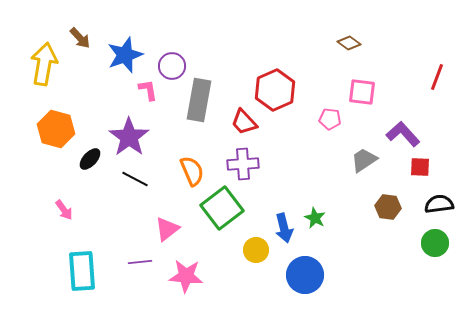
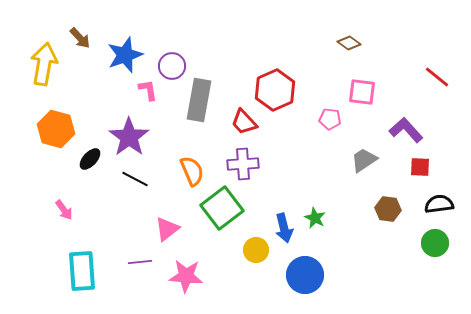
red line: rotated 72 degrees counterclockwise
purple L-shape: moved 3 px right, 4 px up
brown hexagon: moved 2 px down
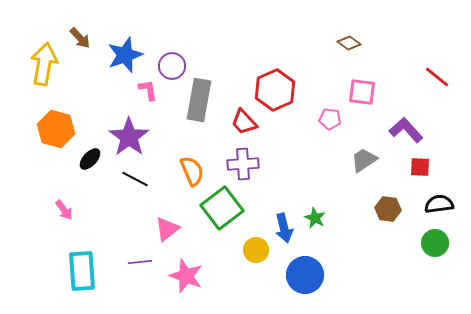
pink star: rotated 16 degrees clockwise
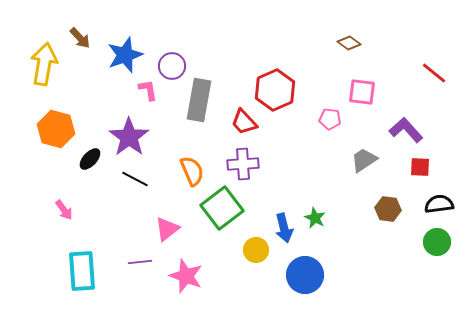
red line: moved 3 px left, 4 px up
green circle: moved 2 px right, 1 px up
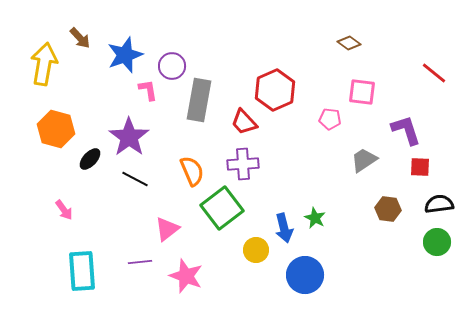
purple L-shape: rotated 24 degrees clockwise
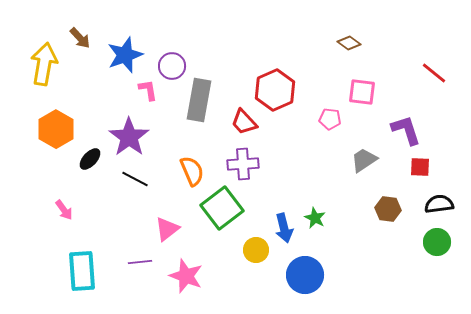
orange hexagon: rotated 15 degrees clockwise
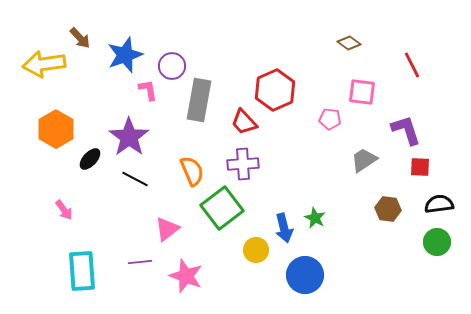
yellow arrow: rotated 108 degrees counterclockwise
red line: moved 22 px left, 8 px up; rotated 24 degrees clockwise
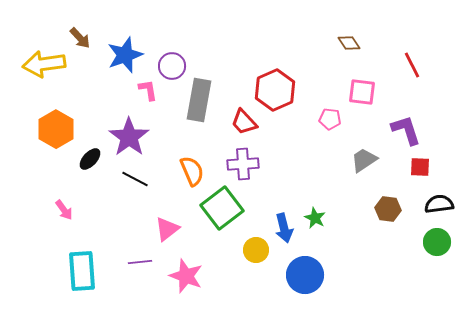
brown diamond: rotated 20 degrees clockwise
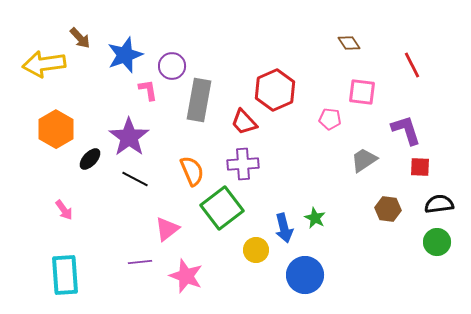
cyan rectangle: moved 17 px left, 4 px down
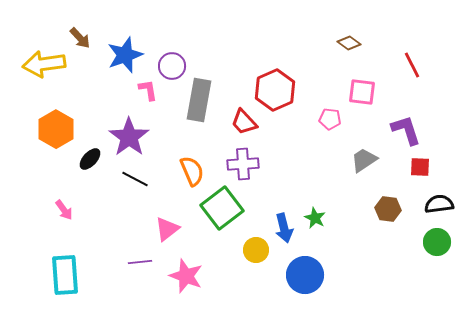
brown diamond: rotated 20 degrees counterclockwise
